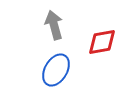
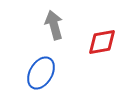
blue ellipse: moved 15 px left, 3 px down
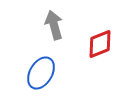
red diamond: moved 2 px left, 2 px down; rotated 12 degrees counterclockwise
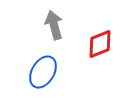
blue ellipse: moved 2 px right, 1 px up
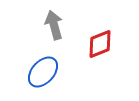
blue ellipse: rotated 12 degrees clockwise
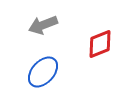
gray arrow: moved 11 px left; rotated 96 degrees counterclockwise
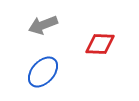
red diamond: rotated 24 degrees clockwise
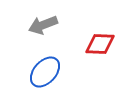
blue ellipse: moved 2 px right
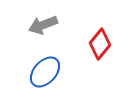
red diamond: rotated 52 degrees counterclockwise
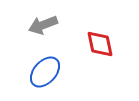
red diamond: rotated 52 degrees counterclockwise
